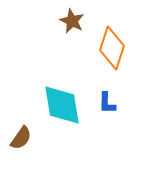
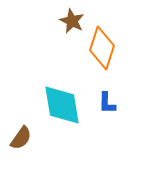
orange diamond: moved 10 px left
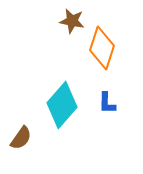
brown star: rotated 15 degrees counterclockwise
cyan diamond: rotated 51 degrees clockwise
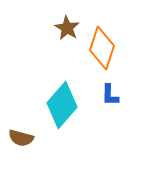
brown star: moved 5 px left, 7 px down; rotated 20 degrees clockwise
blue L-shape: moved 3 px right, 8 px up
brown semicircle: rotated 70 degrees clockwise
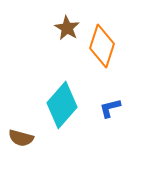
orange diamond: moved 2 px up
blue L-shape: moved 13 px down; rotated 75 degrees clockwise
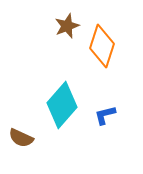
brown star: moved 2 px up; rotated 20 degrees clockwise
blue L-shape: moved 5 px left, 7 px down
brown semicircle: rotated 10 degrees clockwise
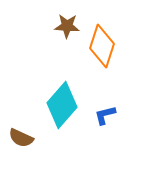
brown star: rotated 25 degrees clockwise
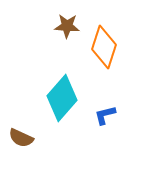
orange diamond: moved 2 px right, 1 px down
cyan diamond: moved 7 px up
